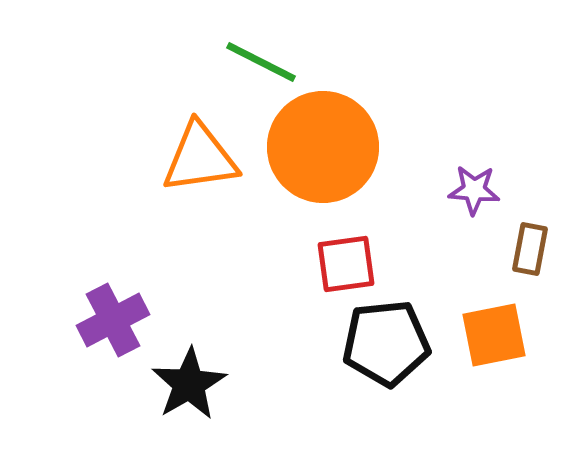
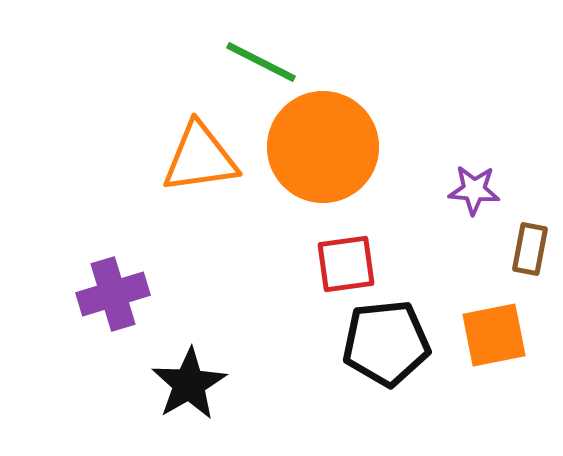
purple cross: moved 26 px up; rotated 10 degrees clockwise
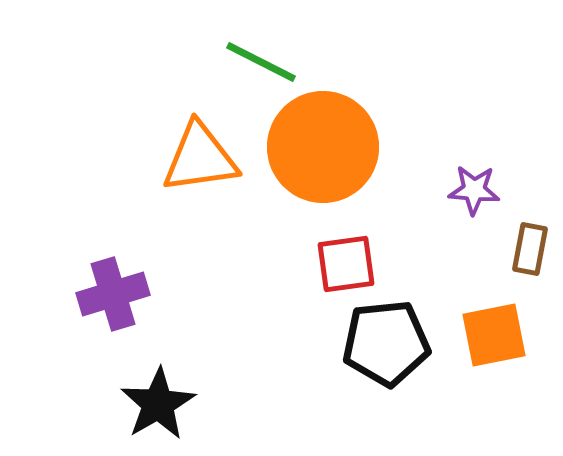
black star: moved 31 px left, 20 px down
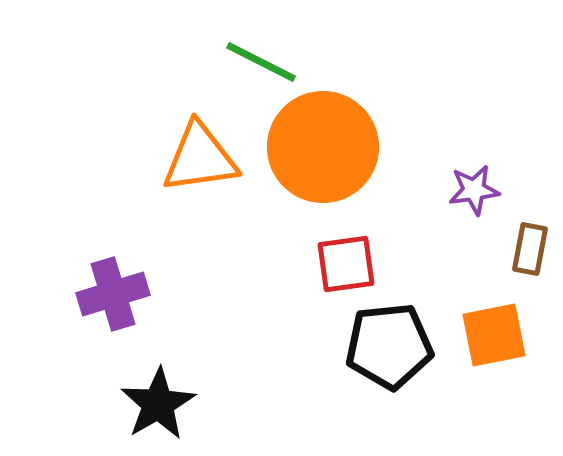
purple star: rotated 12 degrees counterclockwise
black pentagon: moved 3 px right, 3 px down
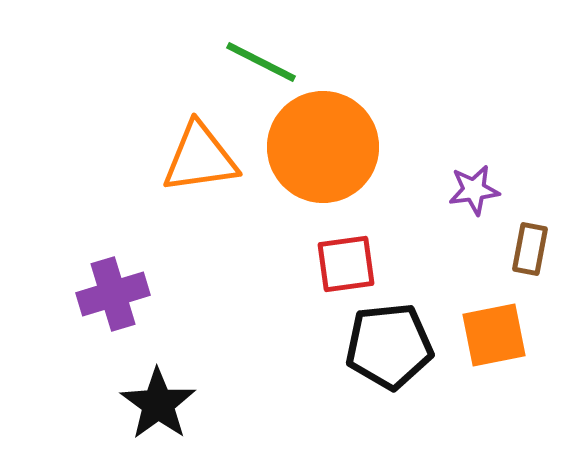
black star: rotated 6 degrees counterclockwise
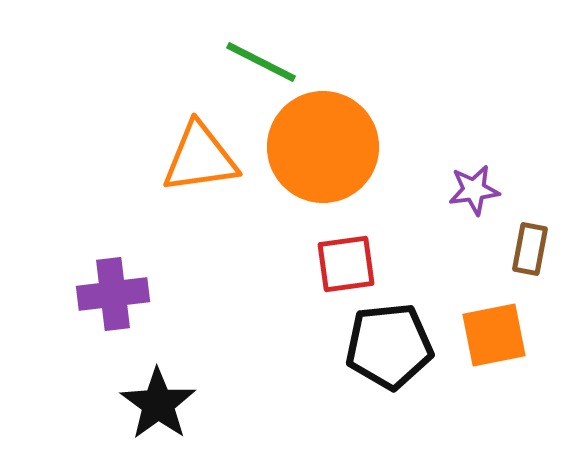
purple cross: rotated 10 degrees clockwise
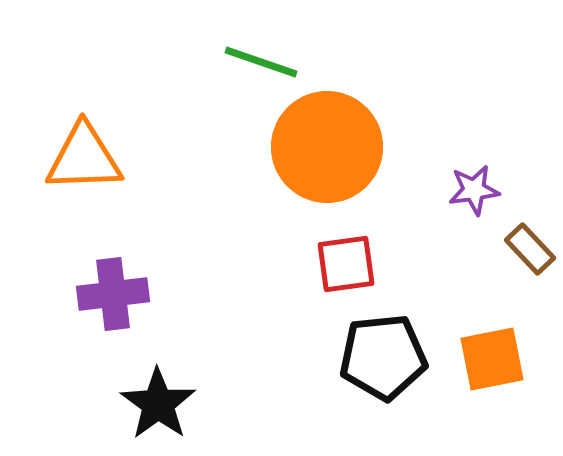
green line: rotated 8 degrees counterclockwise
orange circle: moved 4 px right
orange triangle: moved 116 px left; rotated 6 degrees clockwise
brown rectangle: rotated 54 degrees counterclockwise
orange square: moved 2 px left, 24 px down
black pentagon: moved 6 px left, 11 px down
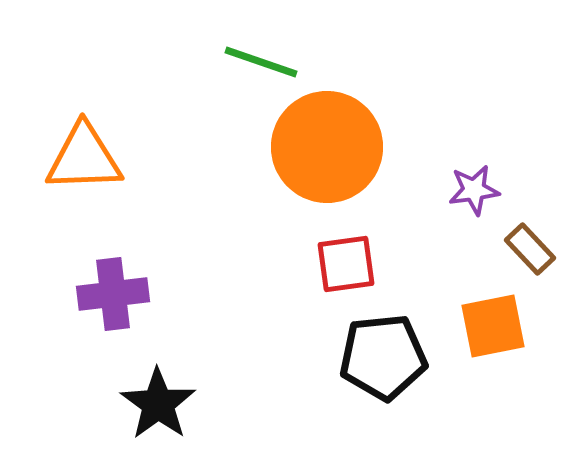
orange square: moved 1 px right, 33 px up
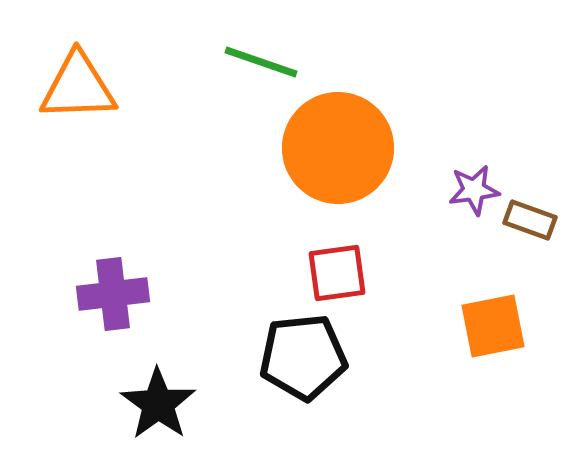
orange circle: moved 11 px right, 1 px down
orange triangle: moved 6 px left, 71 px up
brown rectangle: moved 29 px up; rotated 27 degrees counterclockwise
red square: moved 9 px left, 9 px down
black pentagon: moved 80 px left
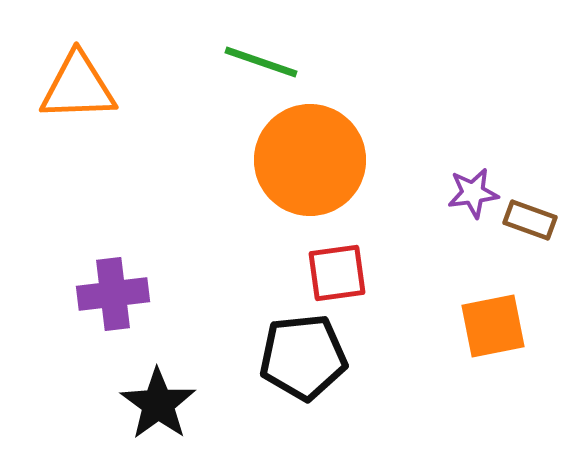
orange circle: moved 28 px left, 12 px down
purple star: moved 1 px left, 3 px down
